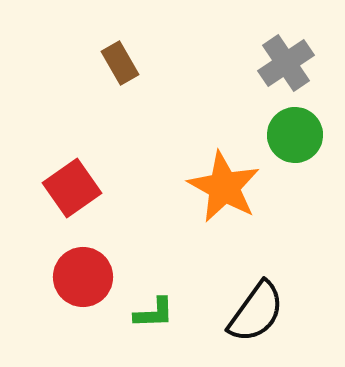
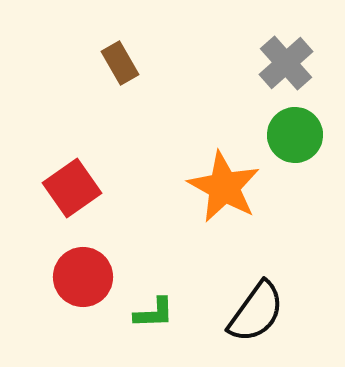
gray cross: rotated 8 degrees counterclockwise
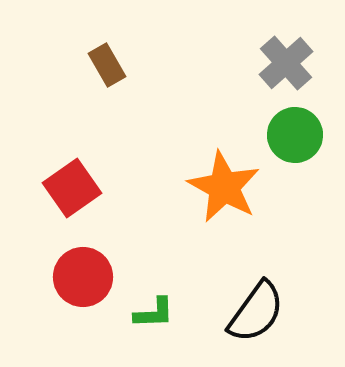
brown rectangle: moved 13 px left, 2 px down
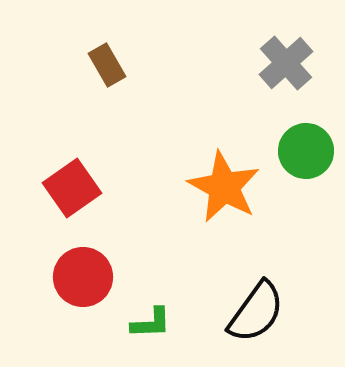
green circle: moved 11 px right, 16 px down
green L-shape: moved 3 px left, 10 px down
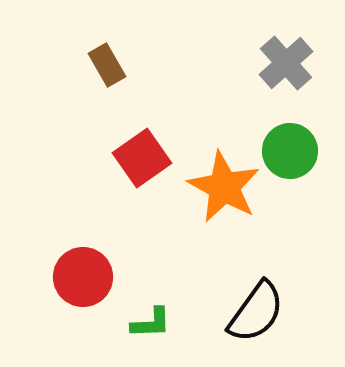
green circle: moved 16 px left
red square: moved 70 px right, 30 px up
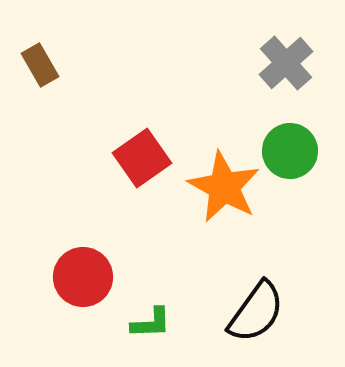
brown rectangle: moved 67 px left
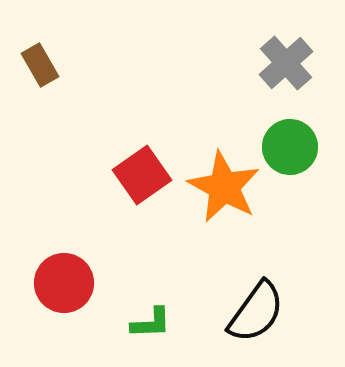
green circle: moved 4 px up
red square: moved 17 px down
red circle: moved 19 px left, 6 px down
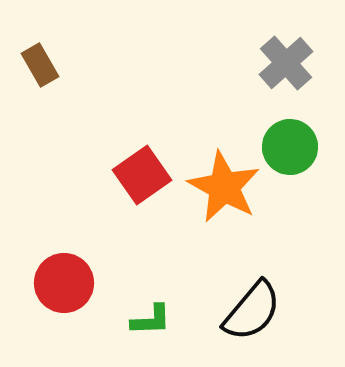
black semicircle: moved 4 px left, 1 px up; rotated 4 degrees clockwise
green L-shape: moved 3 px up
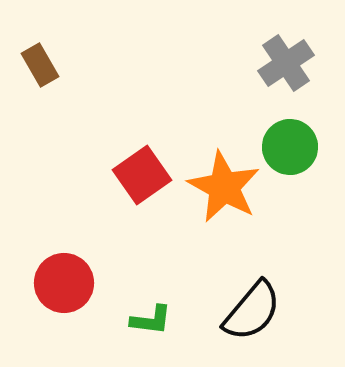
gray cross: rotated 8 degrees clockwise
green L-shape: rotated 9 degrees clockwise
